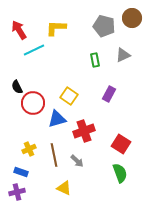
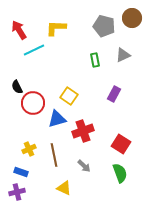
purple rectangle: moved 5 px right
red cross: moved 1 px left
gray arrow: moved 7 px right, 5 px down
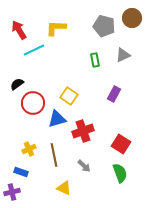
black semicircle: moved 3 px up; rotated 80 degrees clockwise
purple cross: moved 5 px left
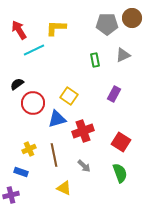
gray pentagon: moved 3 px right, 2 px up; rotated 15 degrees counterclockwise
red square: moved 2 px up
purple cross: moved 1 px left, 3 px down
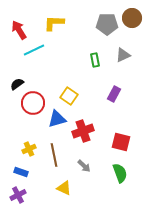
yellow L-shape: moved 2 px left, 5 px up
red square: rotated 18 degrees counterclockwise
purple cross: moved 7 px right; rotated 14 degrees counterclockwise
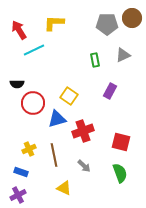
black semicircle: rotated 144 degrees counterclockwise
purple rectangle: moved 4 px left, 3 px up
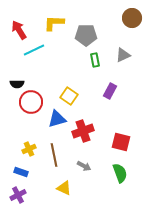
gray pentagon: moved 21 px left, 11 px down
red circle: moved 2 px left, 1 px up
gray arrow: rotated 16 degrees counterclockwise
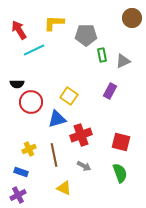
gray triangle: moved 6 px down
green rectangle: moved 7 px right, 5 px up
red cross: moved 2 px left, 4 px down
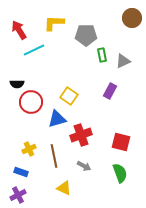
brown line: moved 1 px down
